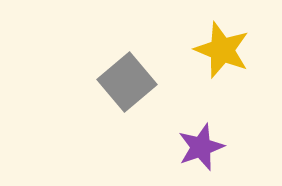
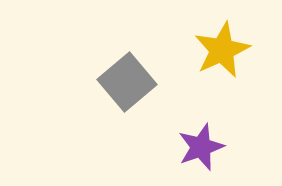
yellow star: rotated 26 degrees clockwise
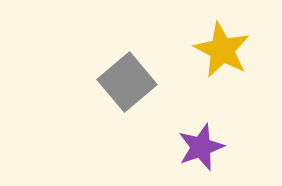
yellow star: rotated 20 degrees counterclockwise
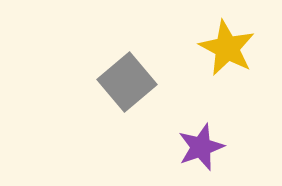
yellow star: moved 5 px right, 2 px up
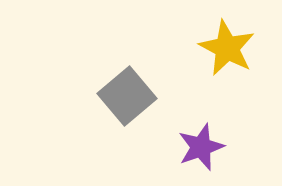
gray square: moved 14 px down
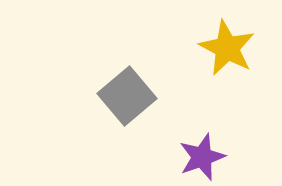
purple star: moved 1 px right, 10 px down
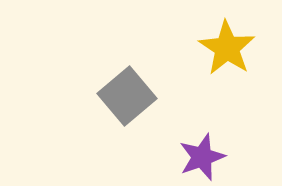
yellow star: rotated 6 degrees clockwise
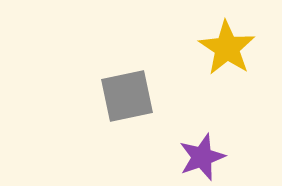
gray square: rotated 28 degrees clockwise
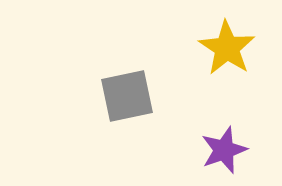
purple star: moved 22 px right, 7 px up
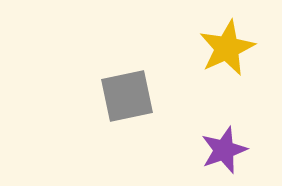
yellow star: rotated 14 degrees clockwise
